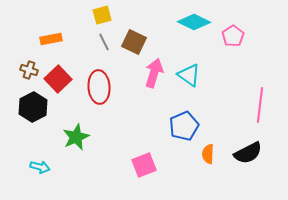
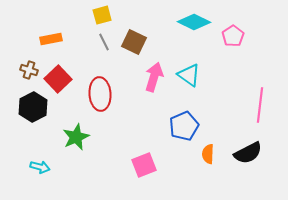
pink arrow: moved 4 px down
red ellipse: moved 1 px right, 7 px down
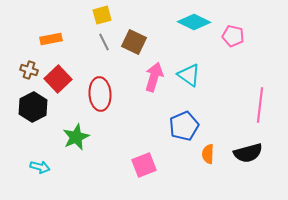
pink pentagon: rotated 25 degrees counterclockwise
black semicircle: rotated 12 degrees clockwise
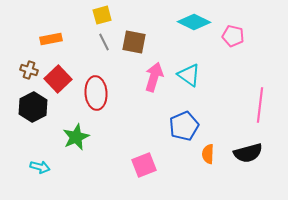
brown square: rotated 15 degrees counterclockwise
red ellipse: moved 4 px left, 1 px up
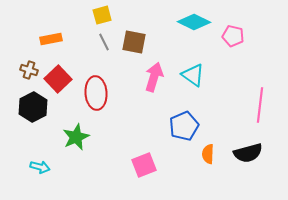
cyan triangle: moved 4 px right
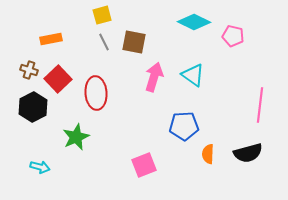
blue pentagon: rotated 20 degrees clockwise
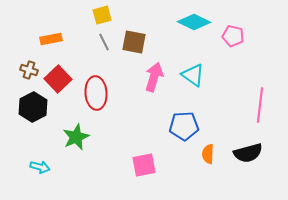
pink square: rotated 10 degrees clockwise
